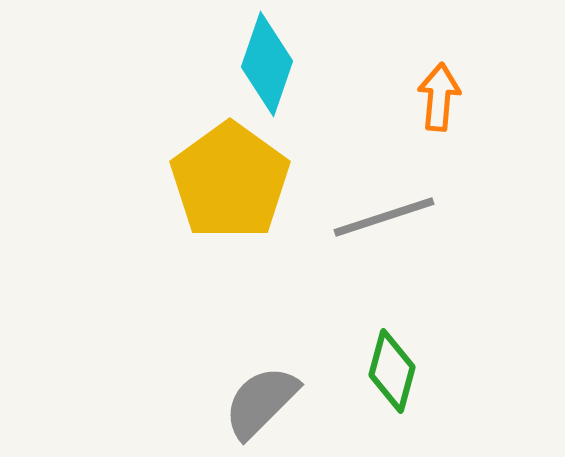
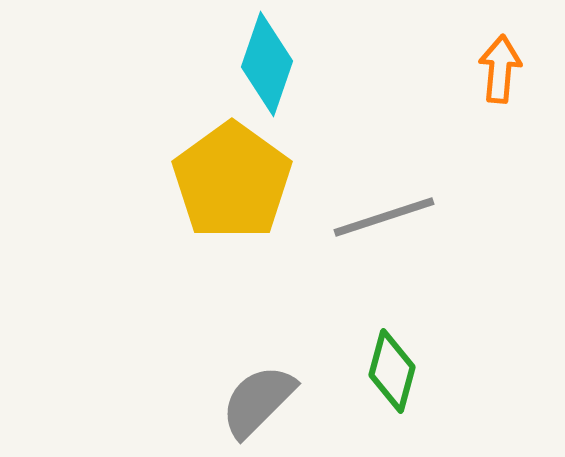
orange arrow: moved 61 px right, 28 px up
yellow pentagon: moved 2 px right
gray semicircle: moved 3 px left, 1 px up
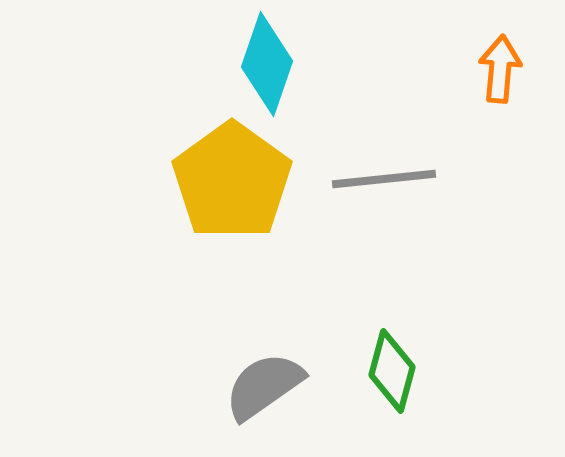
gray line: moved 38 px up; rotated 12 degrees clockwise
gray semicircle: moved 6 px right, 15 px up; rotated 10 degrees clockwise
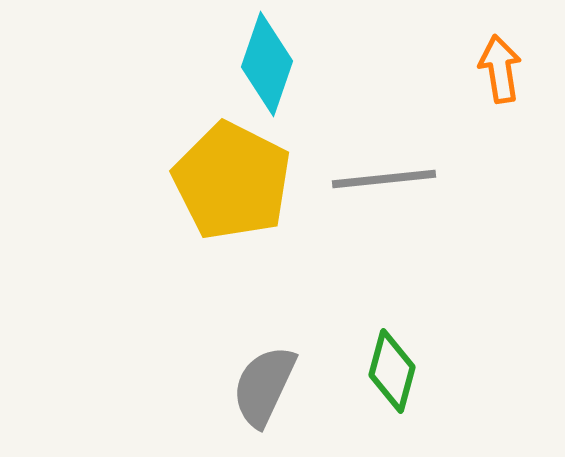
orange arrow: rotated 14 degrees counterclockwise
yellow pentagon: rotated 9 degrees counterclockwise
gray semicircle: rotated 30 degrees counterclockwise
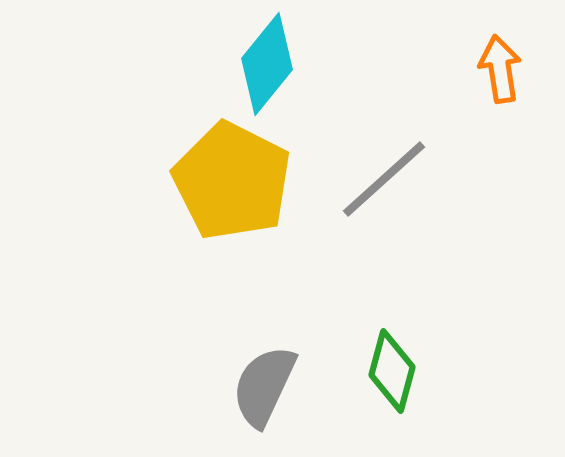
cyan diamond: rotated 20 degrees clockwise
gray line: rotated 36 degrees counterclockwise
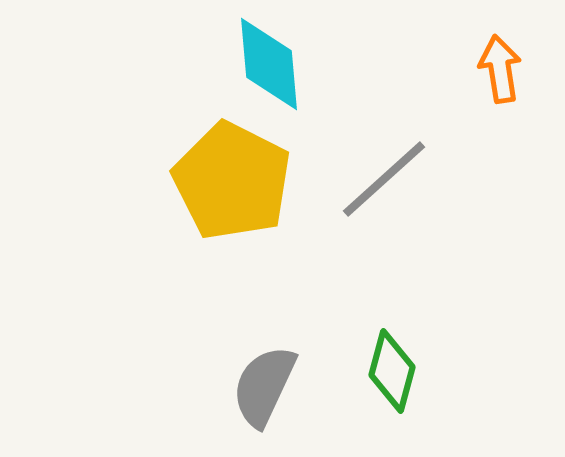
cyan diamond: moved 2 px right; rotated 44 degrees counterclockwise
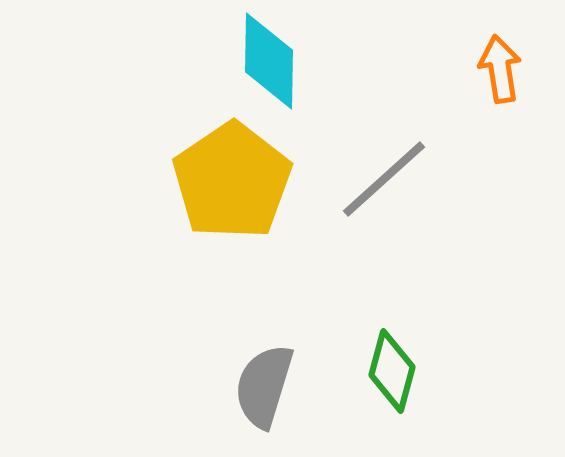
cyan diamond: moved 3 px up; rotated 6 degrees clockwise
yellow pentagon: rotated 11 degrees clockwise
gray semicircle: rotated 8 degrees counterclockwise
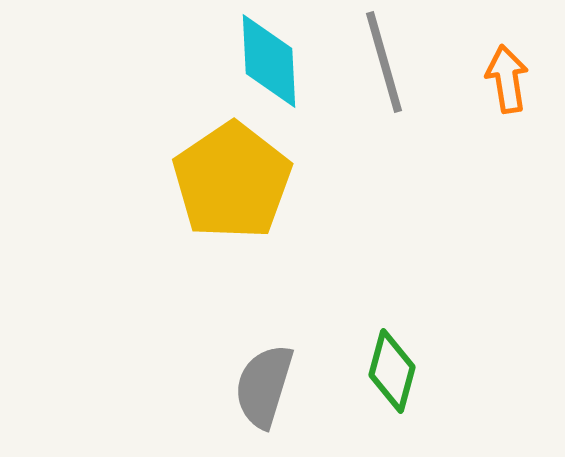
cyan diamond: rotated 4 degrees counterclockwise
orange arrow: moved 7 px right, 10 px down
gray line: moved 117 px up; rotated 64 degrees counterclockwise
